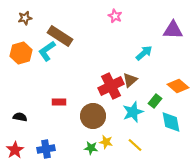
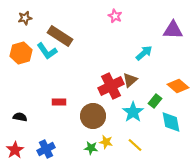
cyan L-shape: rotated 90 degrees counterclockwise
cyan star: rotated 15 degrees counterclockwise
blue cross: rotated 18 degrees counterclockwise
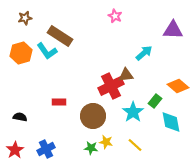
brown triangle: moved 4 px left, 5 px up; rotated 35 degrees clockwise
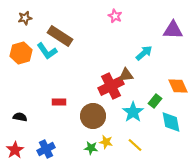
orange diamond: rotated 25 degrees clockwise
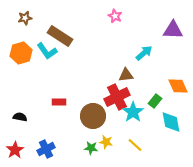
red cross: moved 6 px right, 11 px down
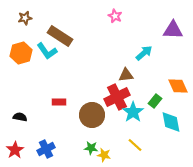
brown circle: moved 1 px left, 1 px up
yellow star: moved 2 px left, 13 px down
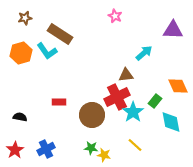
brown rectangle: moved 2 px up
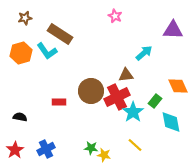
brown circle: moved 1 px left, 24 px up
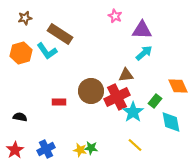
purple triangle: moved 31 px left
yellow star: moved 24 px left, 5 px up
